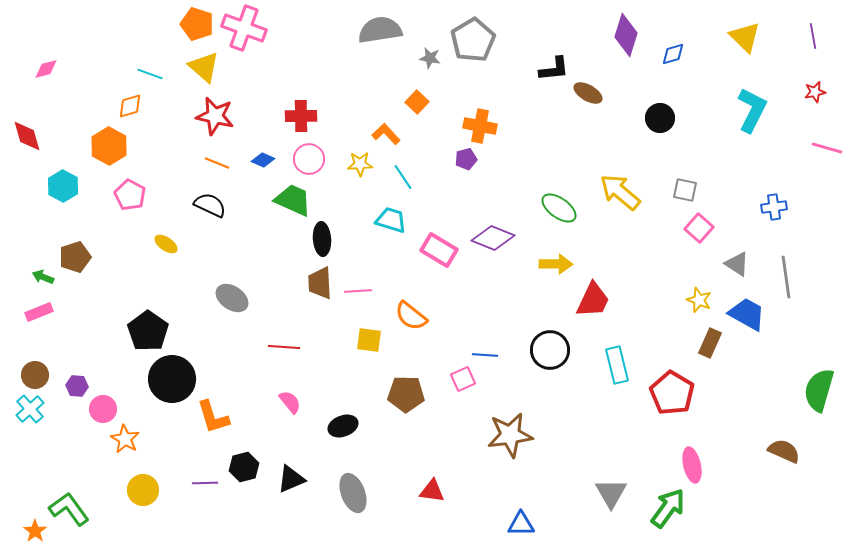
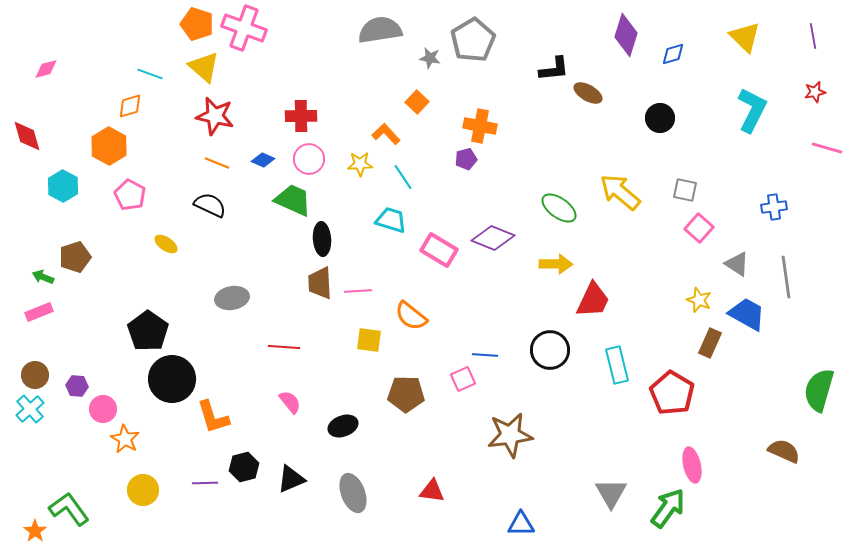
gray ellipse at (232, 298): rotated 44 degrees counterclockwise
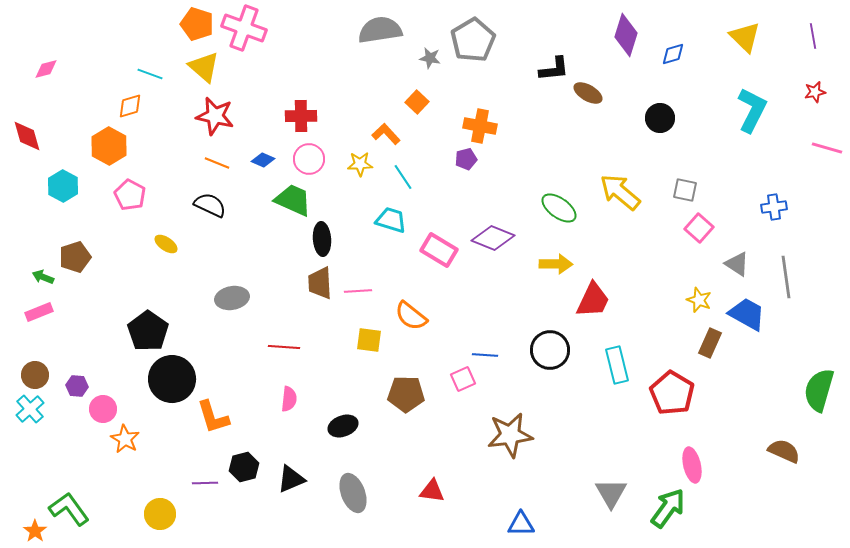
pink semicircle at (290, 402): moved 1 px left, 3 px up; rotated 45 degrees clockwise
yellow circle at (143, 490): moved 17 px right, 24 px down
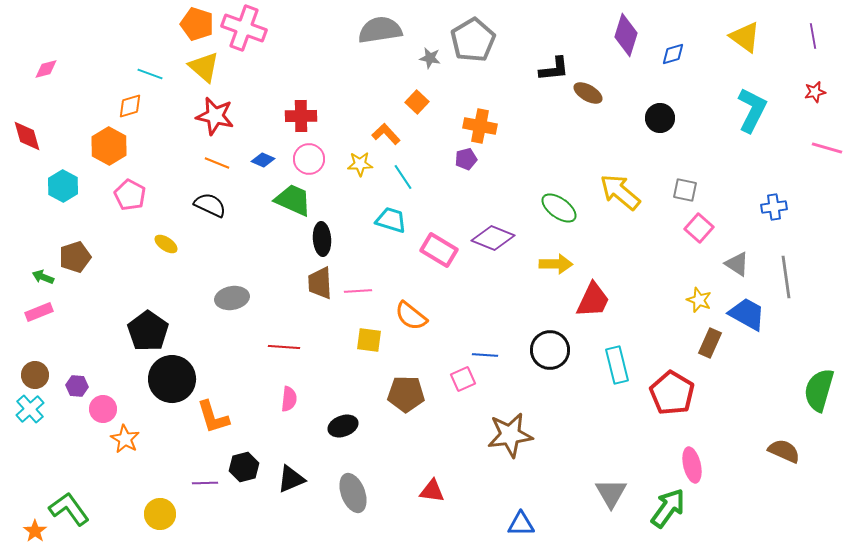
yellow triangle at (745, 37): rotated 8 degrees counterclockwise
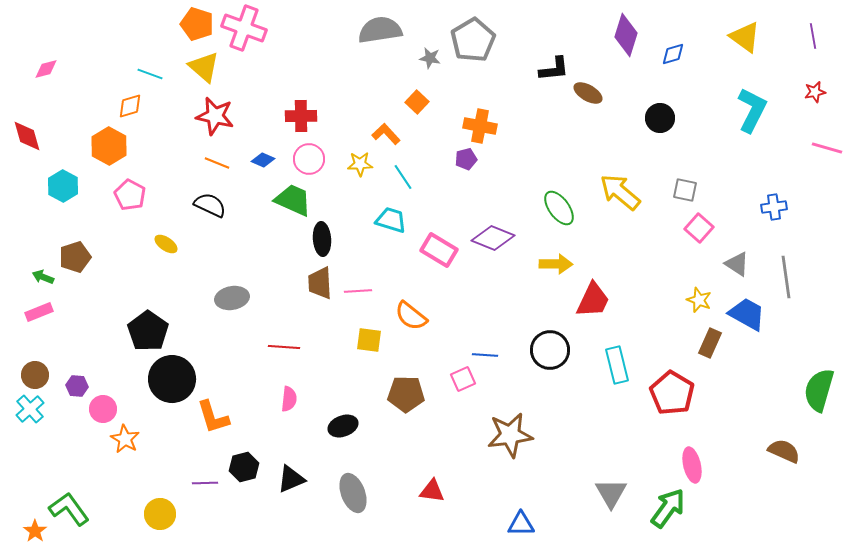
green ellipse at (559, 208): rotated 18 degrees clockwise
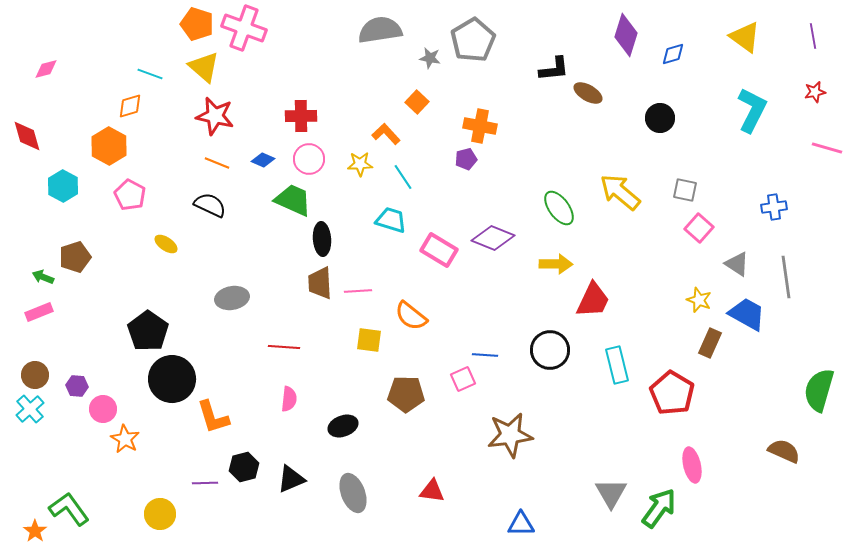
green arrow at (668, 508): moved 9 px left
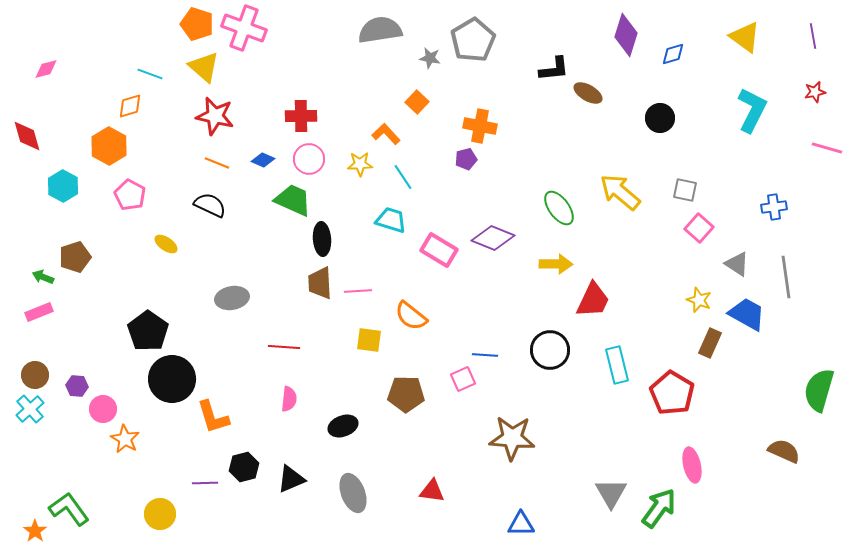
brown star at (510, 435): moved 2 px right, 3 px down; rotated 12 degrees clockwise
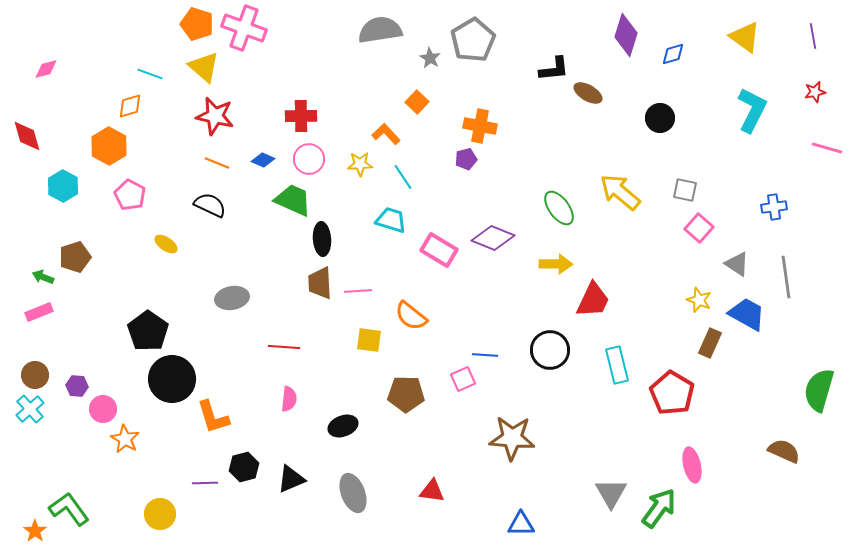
gray star at (430, 58): rotated 20 degrees clockwise
